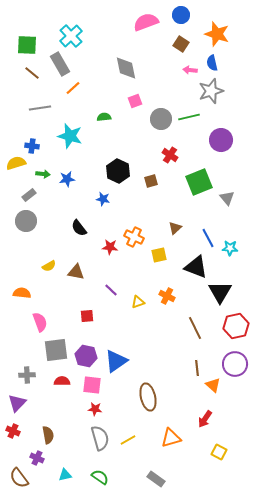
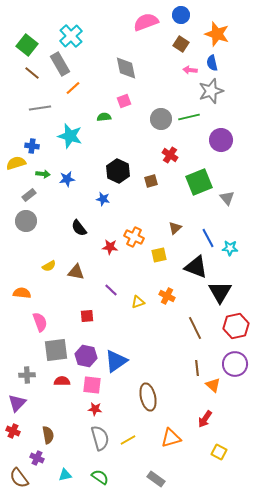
green square at (27, 45): rotated 35 degrees clockwise
pink square at (135, 101): moved 11 px left
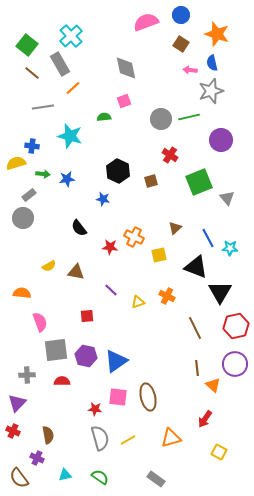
gray line at (40, 108): moved 3 px right, 1 px up
gray circle at (26, 221): moved 3 px left, 3 px up
pink square at (92, 385): moved 26 px right, 12 px down
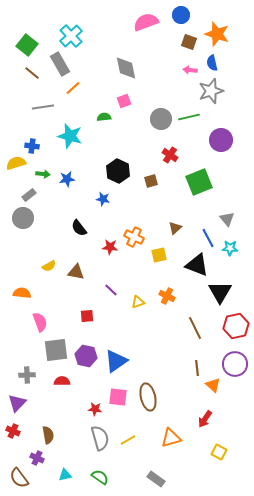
brown square at (181, 44): moved 8 px right, 2 px up; rotated 14 degrees counterclockwise
gray triangle at (227, 198): moved 21 px down
black triangle at (196, 267): moved 1 px right, 2 px up
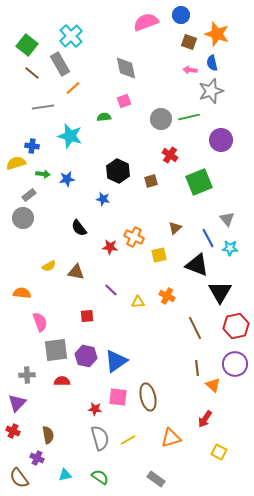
yellow triangle at (138, 302): rotated 16 degrees clockwise
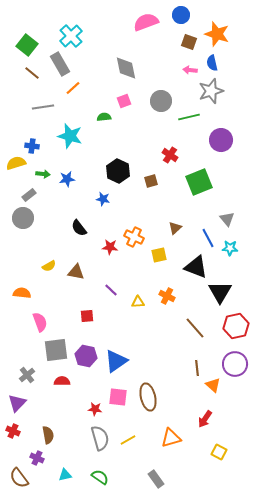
gray circle at (161, 119): moved 18 px up
black triangle at (197, 265): moved 1 px left, 2 px down
brown line at (195, 328): rotated 15 degrees counterclockwise
gray cross at (27, 375): rotated 35 degrees counterclockwise
gray rectangle at (156, 479): rotated 18 degrees clockwise
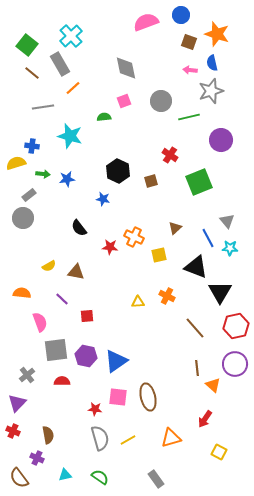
gray triangle at (227, 219): moved 2 px down
purple line at (111, 290): moved 49 px left, 9 px down
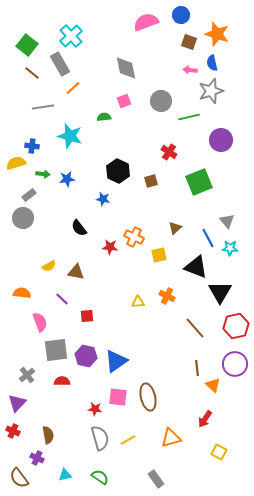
red cross at (170, 155): moved 1 px left, 3 px up
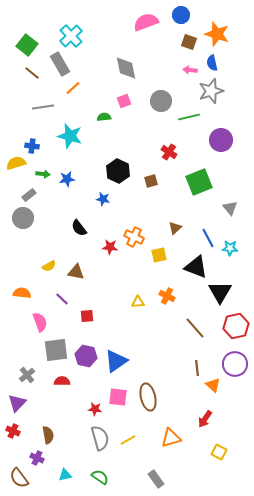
gray triangle at (227, 221): moved 3 px right, 13 px up
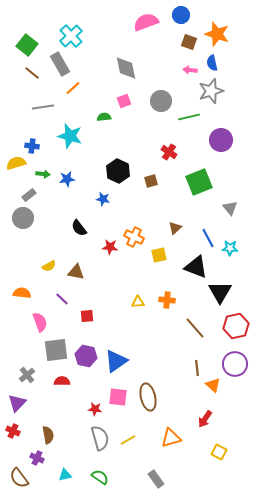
orange cross at (167, 296): moved 4 px down; rotated 21 degrees counterclockwise
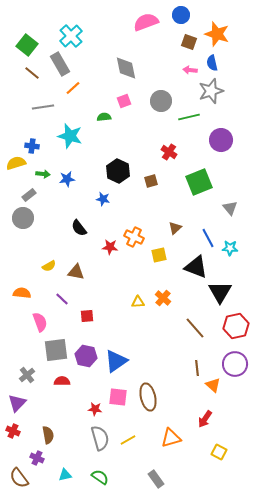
orange cross at (167, 300): moved 4 px left, 2 px up; rotated 35 degrees clockwise
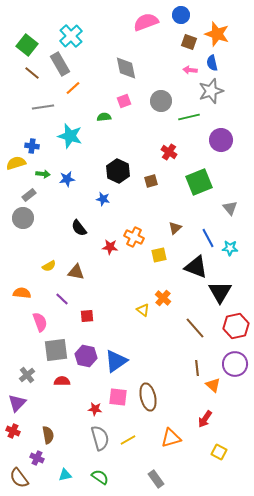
yellow triangle at (138, 302): moved 5 px right, 8 px down; rotated 40 degrees clockwise
